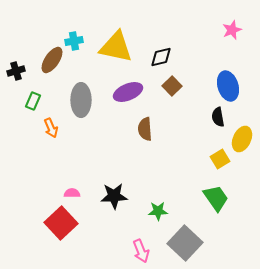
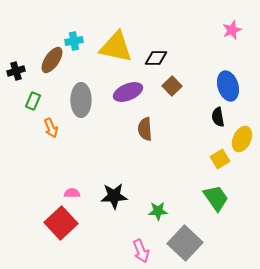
black diamond: moved 5 px left, 1 px down; rotated 15 degrees clockwise
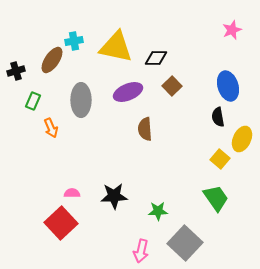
yellow square: rotated 18 degrees counterclockwise
pink arrow: rotated 35 degrees clockwise
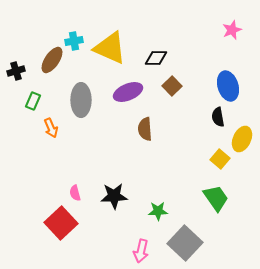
yellow triangle: moved 6 px left, 1 px down; rotated 12 degrees clockwise
pink semicircle: moved 3 px right; rotated 105 degrees counterclockwise
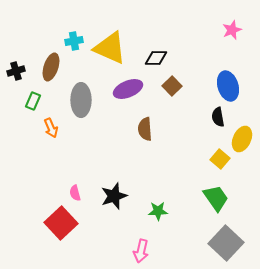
brown ellipse: moved 1 px left, 7 px down; rotated 16 degrees counterclockwise
purple ellipse: moved 3 px up
black star: rotated 16 degrees counterclockwise
gray square: moved 41 px right
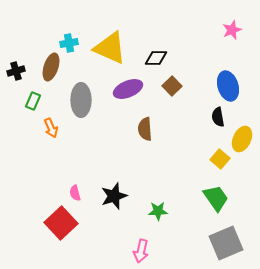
cyan cross: moved 5 px left, 2 px down
gray square: rotated 24 degrees clockwise
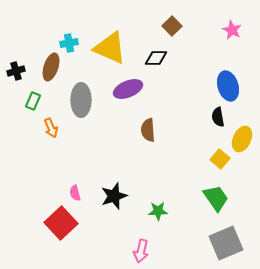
pink star: rotated 24 degrees counterclockwise
brown square: moved 60 px up
brown semicircle: moved 3 px right, 1 px down
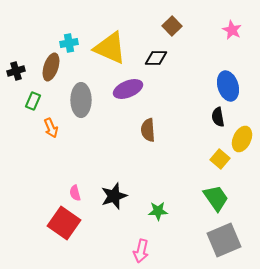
red square: moved 3 px right; rotated 12 degrees counterclockwise
gray square: moved 2 px left, 3 px up
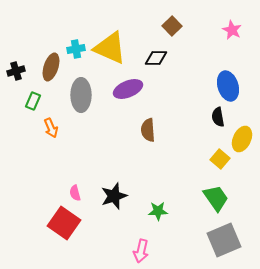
cyan cross: moved 7 px right, 6 px down
gray ellipse: moved 5 px up
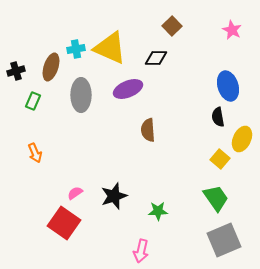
orange arrow: moved 16 px left, 25 px down
pink semicircle: rotated 70 degrees clockwise
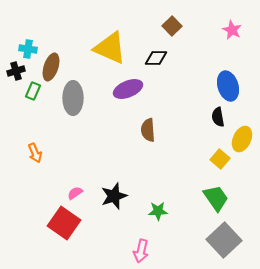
cyan cross: moved 48 px left; rotated 18 degrees clockwise
gray ellipse: moved 8 px left, 3 px down
green rectangle: moved 10 px up
gray square: rotated 20 degrees counterclockwise
